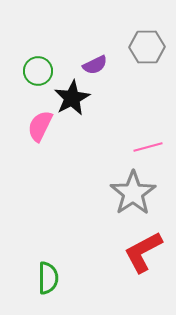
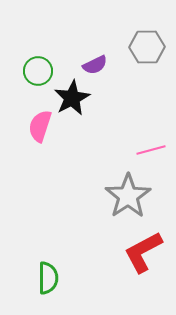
pink semicircle: rotated 8 degrees counterclockwise
pink line: moved 3 px right, 3 px down
gray star: moved 5 px left, 3 px down
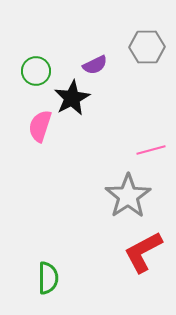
green circle: moved 2 px left
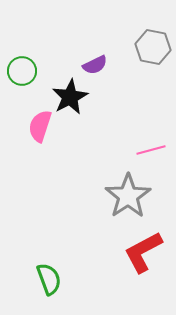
gray hexagon: moved 6 px right; rotated 12 degrees clockwise
green circle: moved 14 px left
black star: moved 2 px left, 1 px up
green semicircle: moved 1 px right, 1 px down; rotated 20 degrees counterclockwise
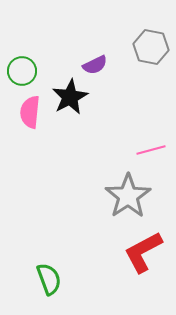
gray hexagon: moved 2 px left
pink semicircle: moved 10 px left, 14 px up; rotated 12 degrees counterclockwise
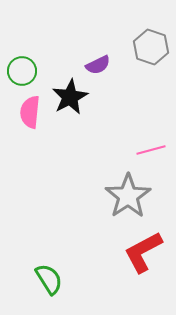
gray hexagon: rotated 8 degrees clockwise
purple semicircle: moved 3 px right
green semicircle: rotated 12 degrees counterclockwise
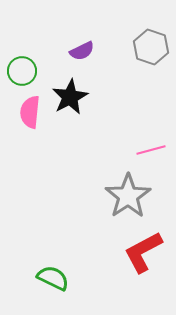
purple semicircle: moved 16 px left, 14 px up
green semicircle: moved 4 px right, 1 px up; rotated 32 degrees counterclockwise
